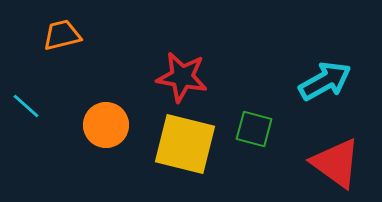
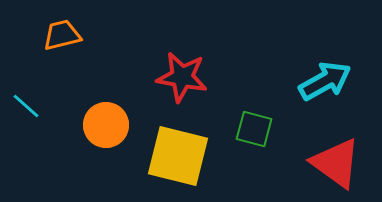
yellow square: moved 7 px left, 12 px down
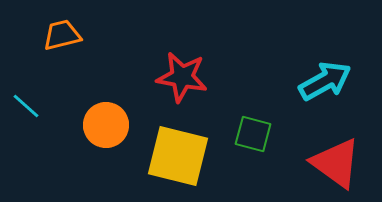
green square: moved 1 px left, 5 px down
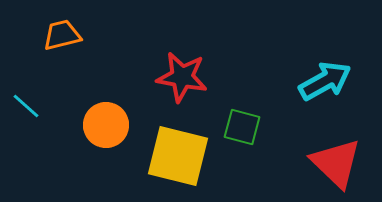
green square: moved 11 px left, 7 px up
red triangle: rotated 8 degrees clockwise
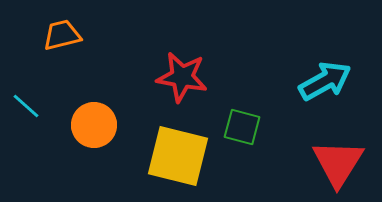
orange circle: moved 12 px left
red triangle: moved 2 px right; rotated 18 degrees clockwise
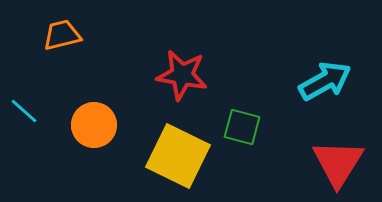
red star: moved 2 px up
cyan line: moved 2 px left, 5 px down
yellow square: rotated 12 degrees clockwise
